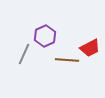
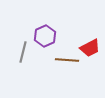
gray line: moved 1 px left, 2 px up; rotated 10 degrees counterclockwise
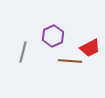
purple hexagon: moved 8 px right
brown line: moved 3 px right, 1 px down
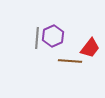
red trapezoid: rotated 25 degrees counterclockwise
gray line: moved 14 px right, 14 px up; rotated 10 degrees counterclockwise
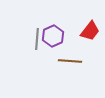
gray line: moved 1 px down
red trapezoid: moved 17 px up
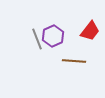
gray line: rotated 25 degrees counterclockwise
brown line: moved 4 px right
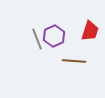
red trapezoid: rotated 20 degrees counterclockwise
purple hexagon: moved 1 px right
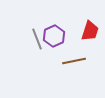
brown line: rotated 15 degrees counterclockwise
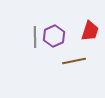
gray line: moved 2 px left, 2 px up; rotated 20 degrees clockwise
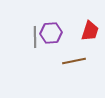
purple hexagon: moved 3 px left, 3 px up; rotated 20 degrees clockwise
